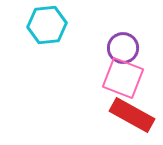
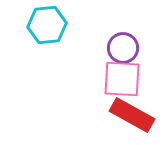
pink square: moved 1 px left, 1 px down; rotated 18 degrees counterclockwise
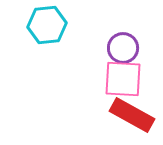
pink square: moved 1 px right
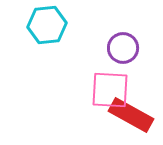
pink square: moved 13 px left, 11 px down
red rectangle: moved 1 px left
